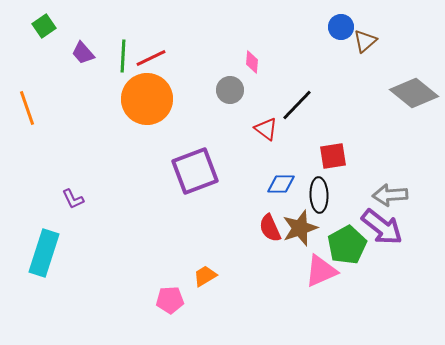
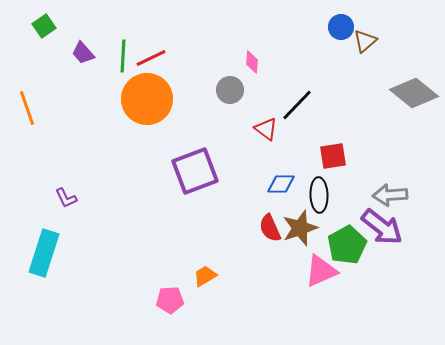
purple L-shape: moved 7 px left, 1 px up
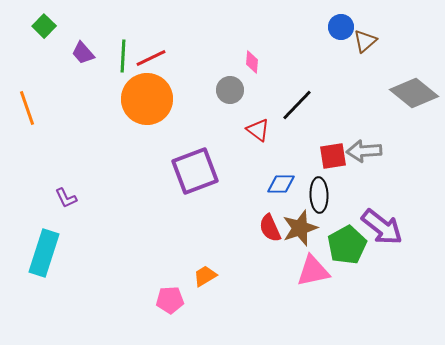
green square: rotated 10 degrees counterclockwise
red triangle: moved 8 px left, 1 px down
gray arrow: moved 26 px left, 44 px up
pink triangle: moved 8 px left; rotated 12 degrees clockwise
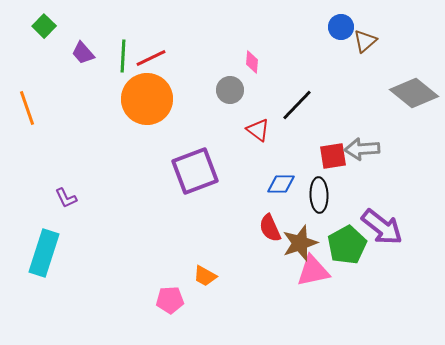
gray arrow: moved 2 px left, 2 px up
brown star: moved 15 px down
orange trapezoid: rotated 120 degrees counterclockwise
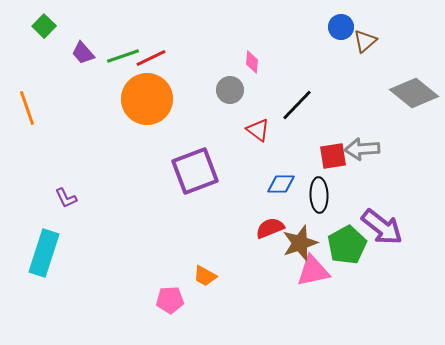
green line: rotated 68 degrees clockwise
red semicircle: rotated 92 degrees clockwise
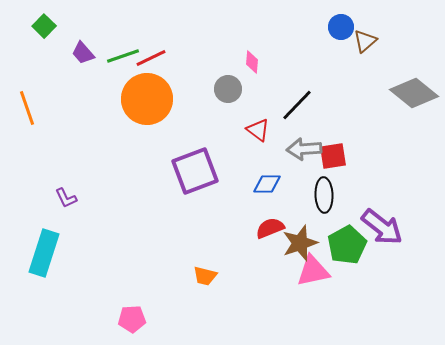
gray circle: moved 2 px left, 1 px up
gray arrow: moved 58 px left
blue diamond: moved 14 px left
black ellipse: moved 5 px right
orange trapezoid: rotated 15 degrees counterclockwise
pink pentagon: moved 38 px left, 19 px down
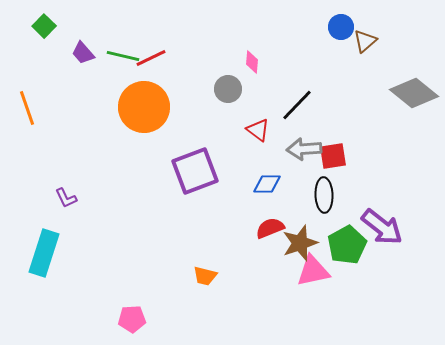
green line: rotated 32 degrees clockwise
orange circle: moved 3 px left, 8 px down
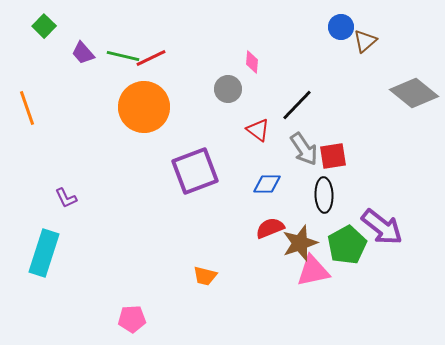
gray arrow: rotated 120 degrees counterclockwise
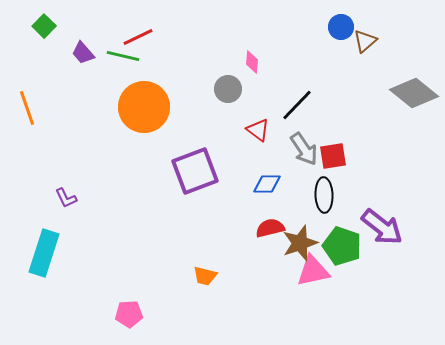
red line: moved 13 px left, 21 px up
red semicircle: rotated 8 degrees clockwise
green pentagon: moved 5 px left, 1 px down; rotated 24 degrees counterclockwise
pink pentagon: moved 3 px left, 5 px up
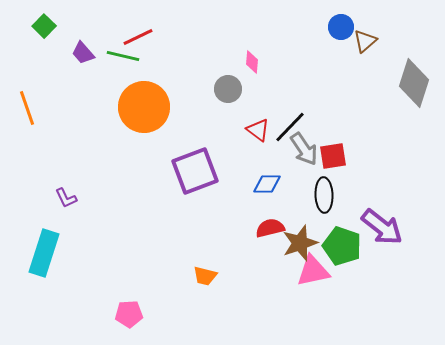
gray diamond: moved 10 px up; rotated 69 degrees clockwise
black line: moved 7 px left, 22 px down
